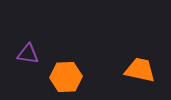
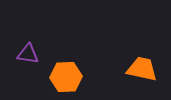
orange trapezoid: moved 2 px right, 1 px up
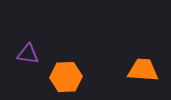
orange trapezoid: moved 1 px right, 1 px down; rotated 8 degrees counterclockwise
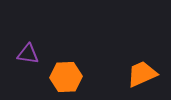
orange trapezoid: moved 1 px left, 4 px down; rotated 28 degrees counterclockwise
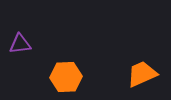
purple triangle: moved 8 px left, 10 px up; rotated 15 degrees counterclockwise
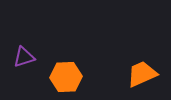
purple triangle: moved 4 px right, 13 px down; rotated 10 degrees counterclockwise
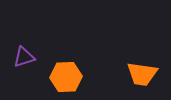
orange trapezoid: rotated 148 degrees counterclockwise
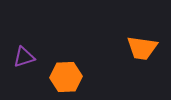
orange trapezoid: moved 26 px up
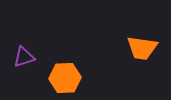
orange hexagon: moved 1 px left, 1 px down
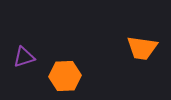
orange hexagon: moved 2 px up
